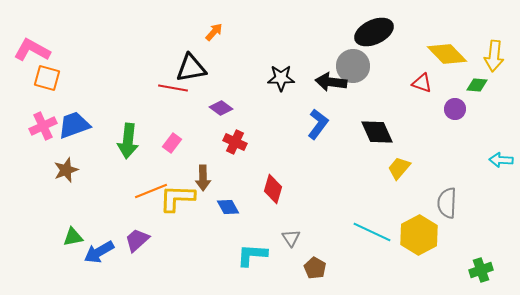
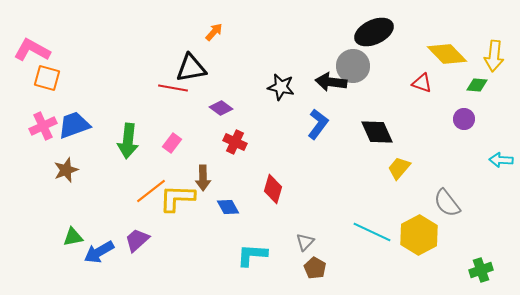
black star: moved 9 px down; rotated 12 degrees clockwise
purple circle: moved 9 px right, 10 px down
orange line: rotated 16 degrees counterclockwise
gray semicircle: rotated 40 degrees counterclockwise
gray triangle: moved 14 px right, 4 px down; rotated 18 degrees clockwise
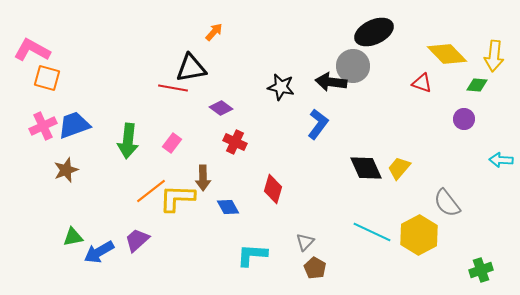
black diamond: moved 11 px left, 36 px down
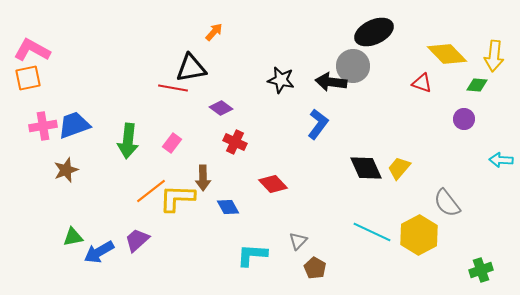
orange square: moved 19 px left; rotated 28 degrees counterclockwise
black star: moved 7 px up
pink cross: rotated 16 degrees clockwise
red diamond: moved 5 px up; rotated 60 degrees counterclockwise
gray triangle: moved 7 px left, 1 px up
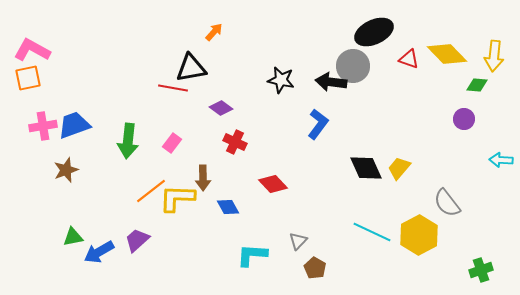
red triangle: moved 13 px left, 24 px up
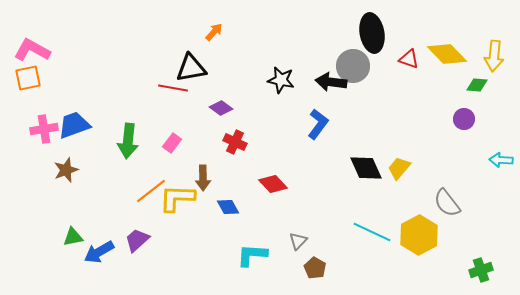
black ellipse: moved 2 px left, 1 px down; rotated 75 degrees counterclockwise
pink cross: moved 1 px right, 3 px down
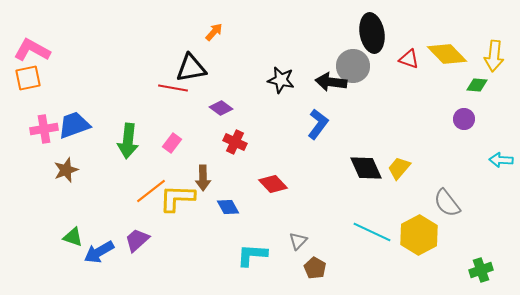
green triangle: rotated 30 degrees clockwise
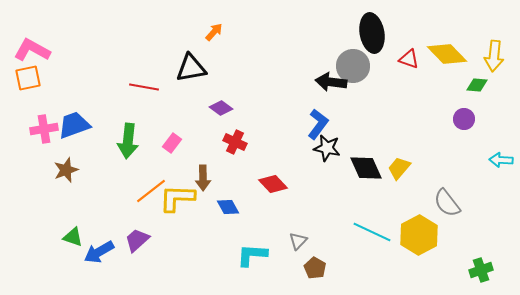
black star: moved 46 px right, 68 px down
red line: moved 29 px left, 1 px up
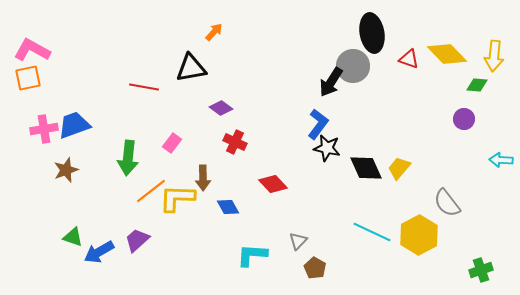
black arrow: rotated 64 degrees counterclockwise
green arrow: moved 17 px down
